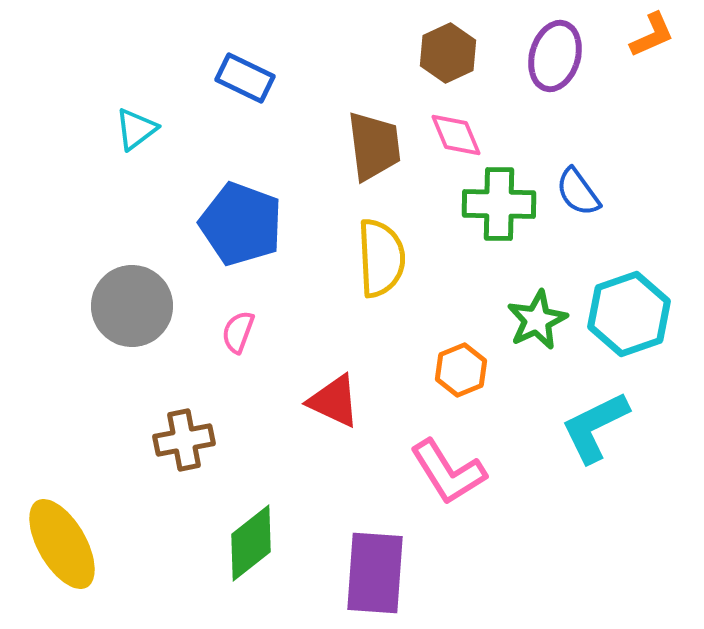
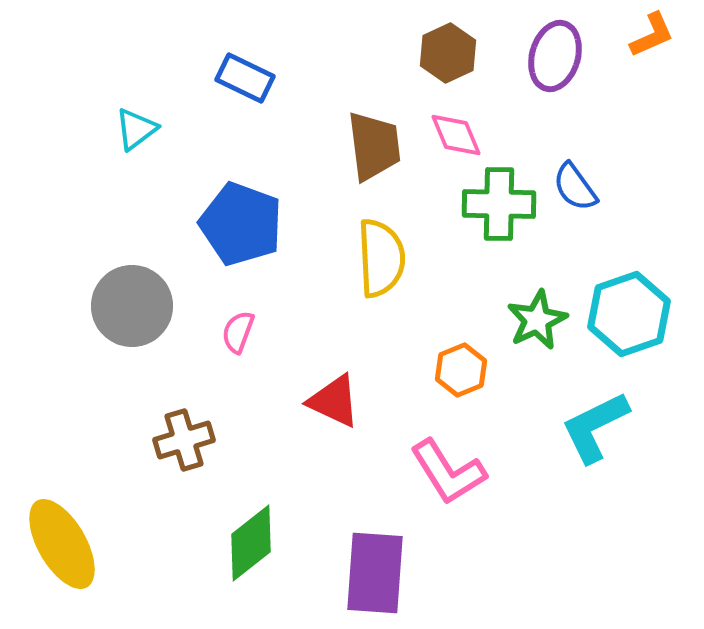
blue semicircle: moved 3 px left, 5 px up
brown cross: rotated 6 degrees counterclockwise
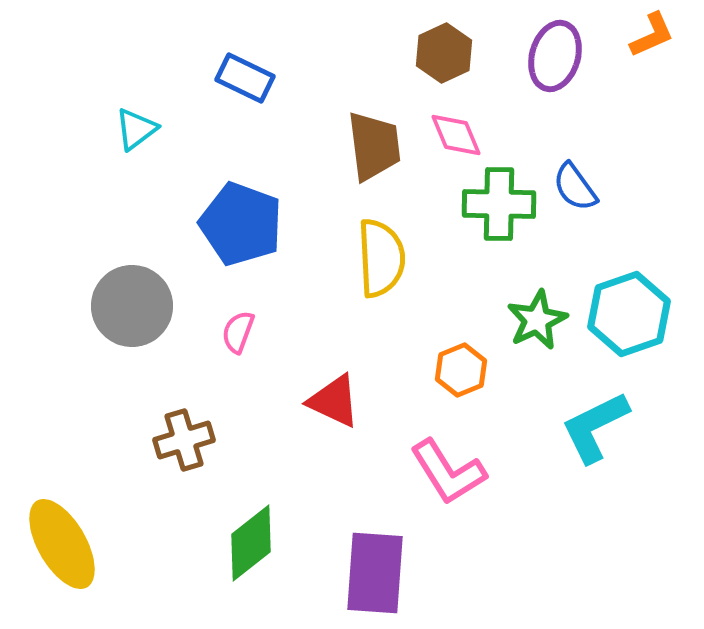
brown hexagon: moved 4 px left
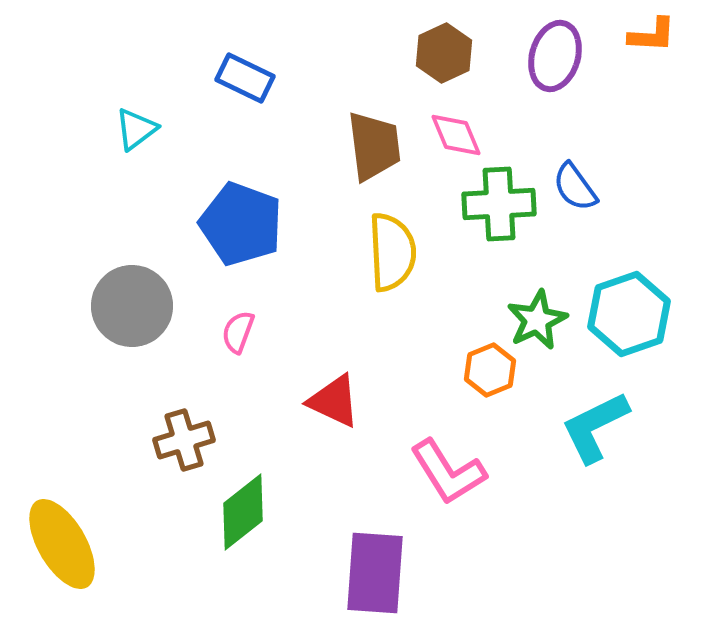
orange L-shape: rotated 27 degrees clockwise
green cross: rotated 4 degrees counterclockwise
yellow semicircle: moved 11 px right, 6 px up
orange hexagon: moved 29 px right
green diamond: moved 8 px left, 31 px up
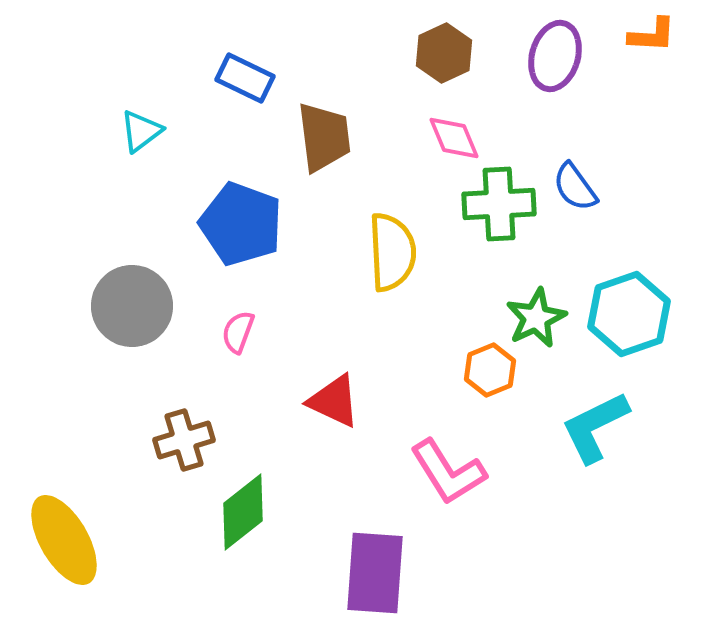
cyan triangle: moved 5 px right, 2 px down
pink diamond: moved 2 px left, 3 px down
brown trapezoid: moved 50 px left, 9 px up
green star: moved 1 px left, 2 px up
yellow ellipse: moved 2 px right, 4 px up
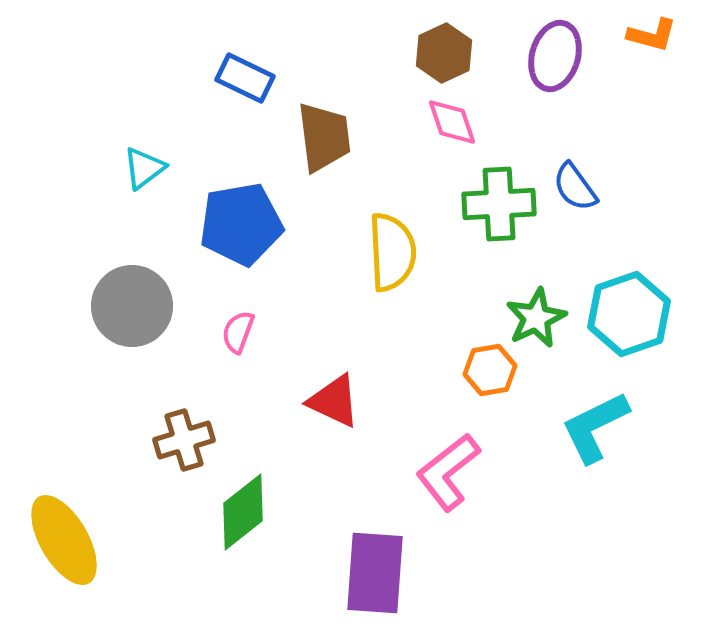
orange L-shape: rotated 12 degrees clockwise
cyan triangle: moved 3 px right, 37 px down
pink diamond: moved 2 px left, 16 px up; rotated 4 degrees clockwise
blue pentagon: rotated 30 degrees counterclockwise
orange hexagon: rotated 12 degrees clockwise
pink L-shape: rotated 84 degrees clockwise
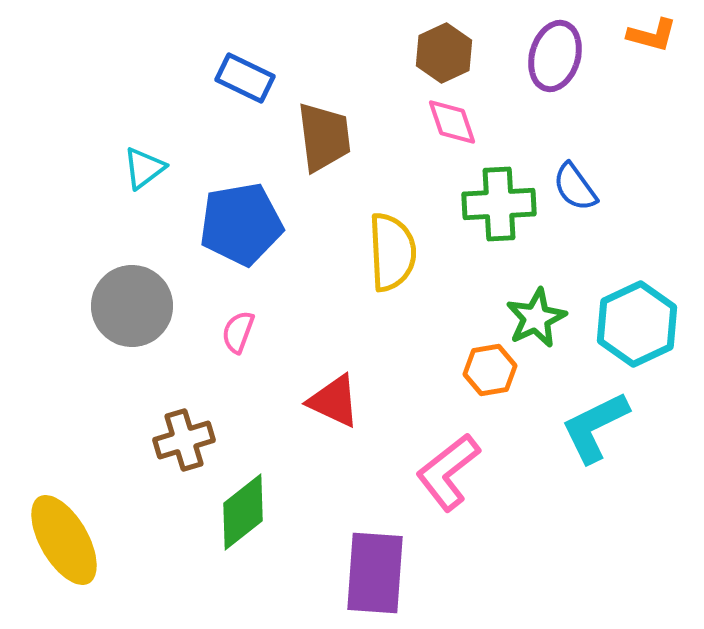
cyan hexagon: moved 8 px right, 10 px down; rotated 6 degrees counterclockwise
